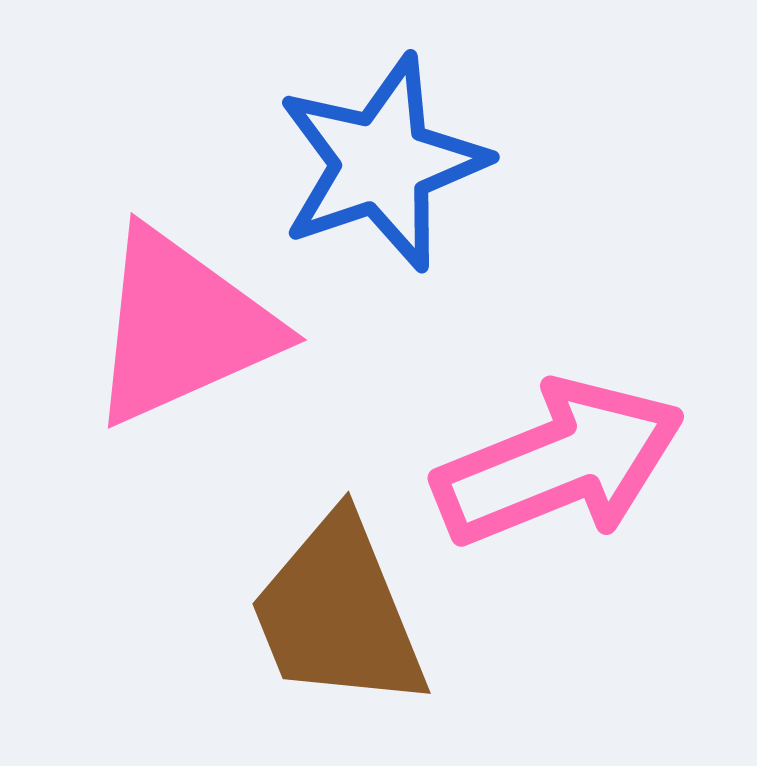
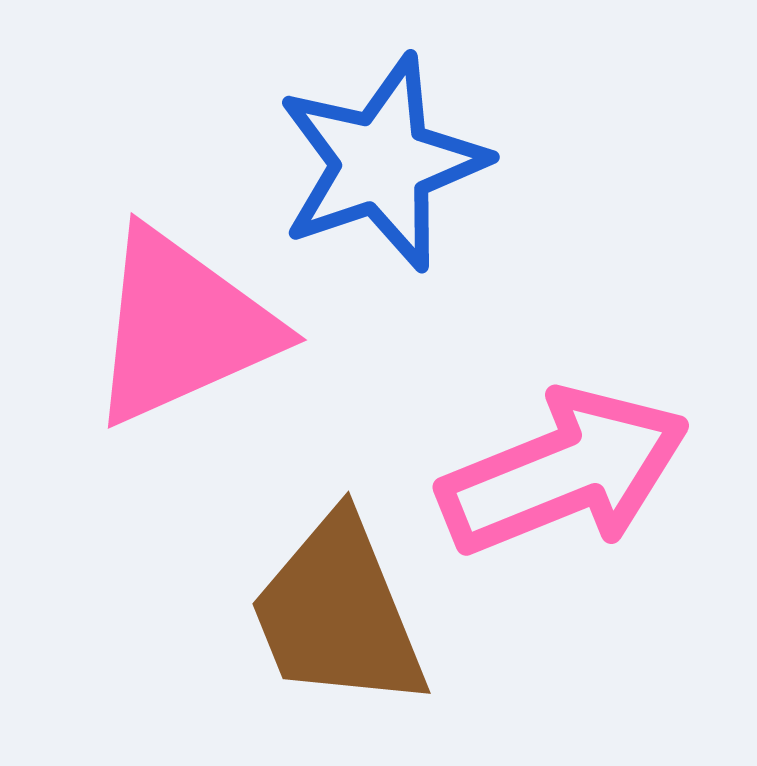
pink arrow: moved 5 px right, 9 px down
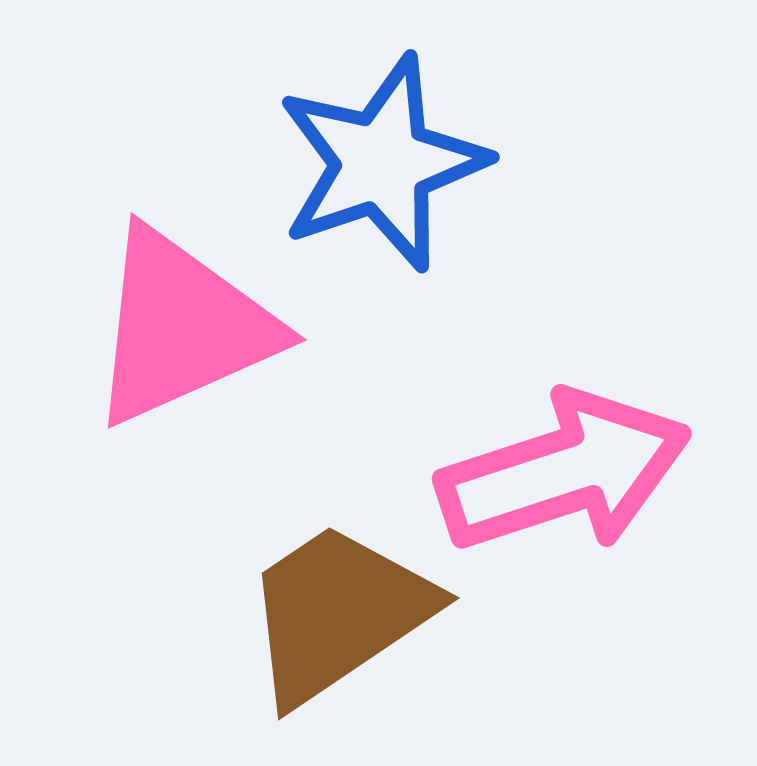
pink arrow: rotated 4 degrees clockwise
brown trapezoid: rotated 78 degrees clockwise
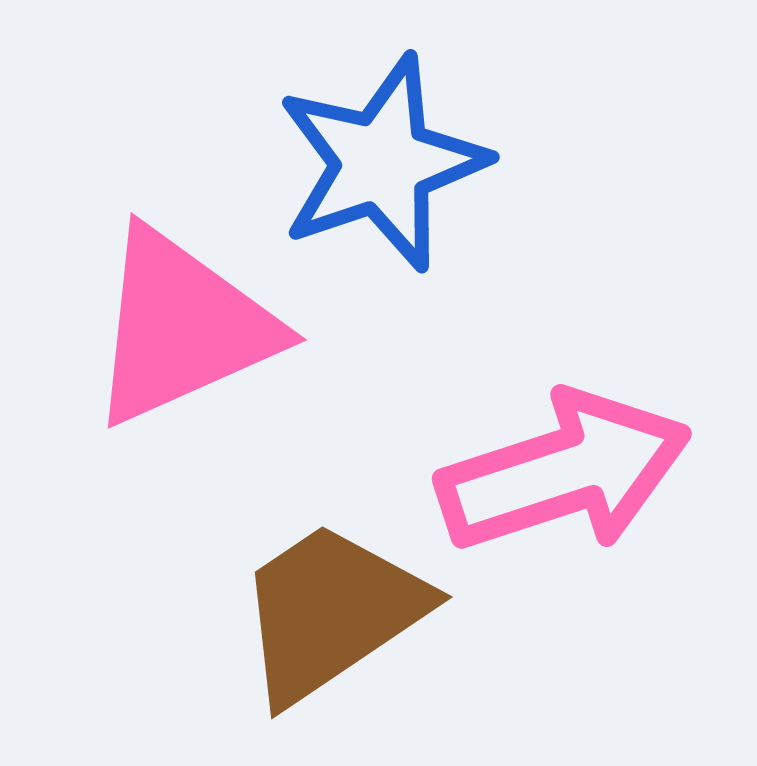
brown trapezoid: moved 7 px left, 1 px up
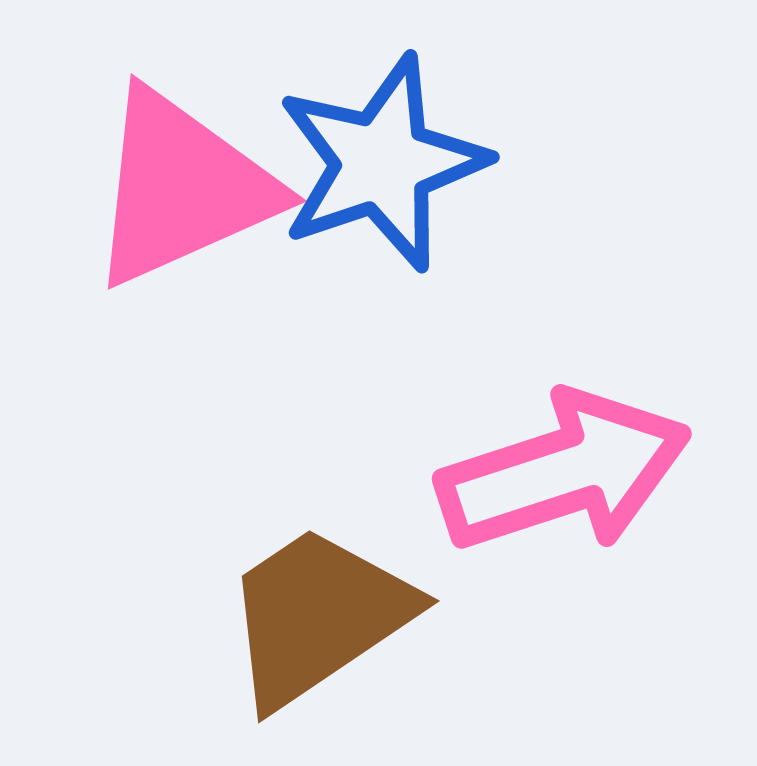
pink triangle: moved 139 px up
brown trapezoid: moved 13 px left, 4 px down
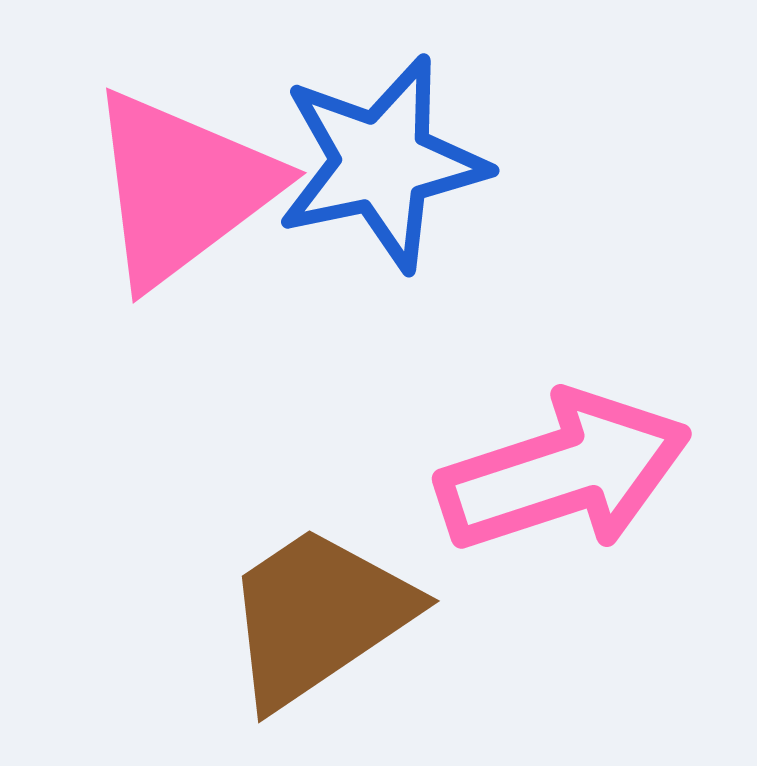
blue star: rotated 7 degrees clockwise
pink triangle: rotated 13 degrees counterclockwise
